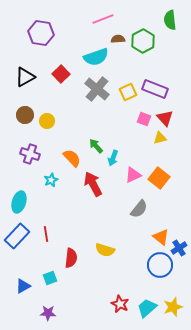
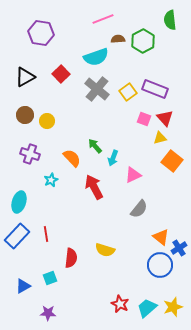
yellow square: rotated 12 degrees counterclockwise
green arrow: moved 1 px left
orange square: moved 13 px right, 17 px up
red arrow: moved 1 px right, 3 px down
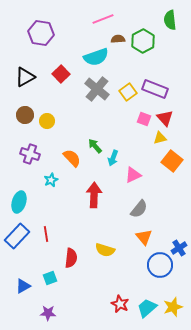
red arrow: moved 8 px down; rotated 30 degrees clockwise
orange triangle: moved 17 px left; rotated 12 degrees clockwise
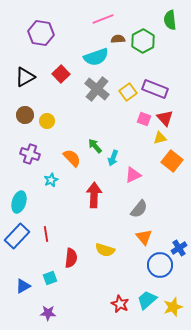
cyan trapezoid: moved 8 px up
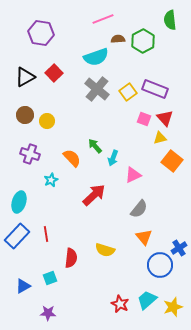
red square: moved 7 px left, 1 px up
red arrow: rotated 45 degrees clockwise
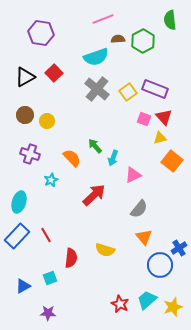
red triangle: moved 1 px left, 1 px up
red line: moved 1 px down; rotated 21 degrees counterclockwise
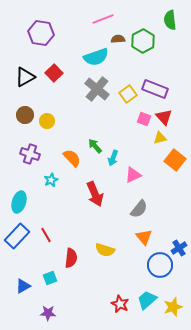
yellow square: moved 2 px down
orange square: moved 3 px right, 1 px up
red arrow: moved 1 px right, 1 px up; rotated 110 degrees clockwise
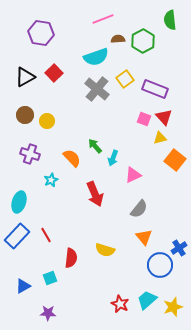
yellow square: moved 3 px left, 15 px up
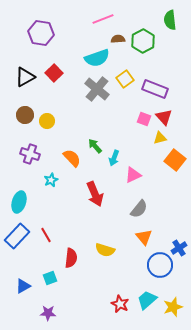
cyan semicircle: moved 1 px right, 1 px down
cyan arrow: moved 1 px right
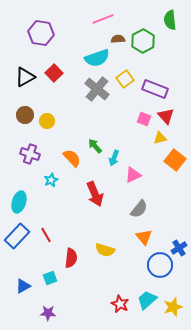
red triangle: moved 2 px right, 1 px up
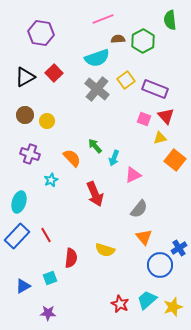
yellow square: moved 1 px right, 1 px down
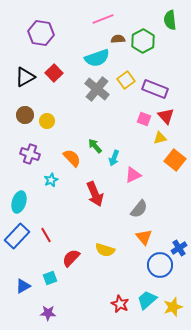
red semicircle: rotated 144 degrees counterclockwise
